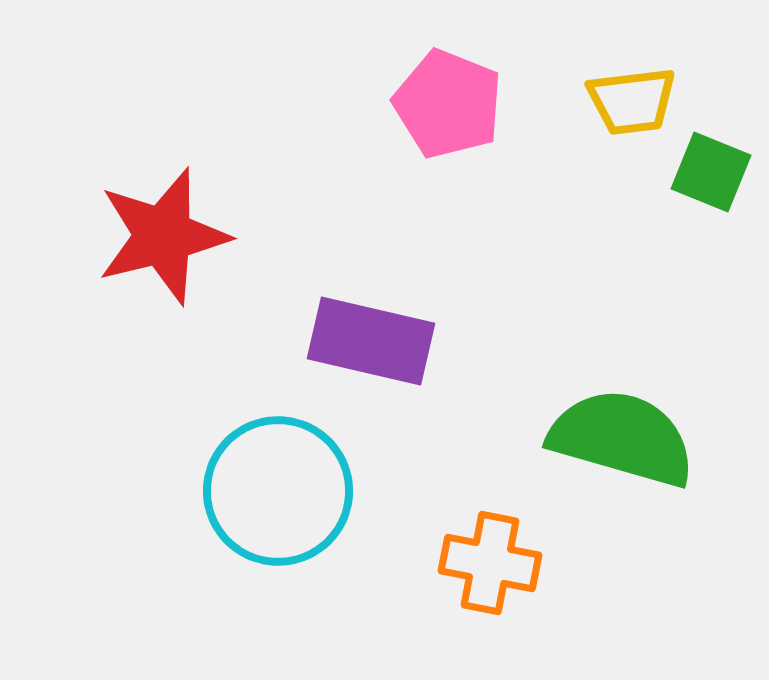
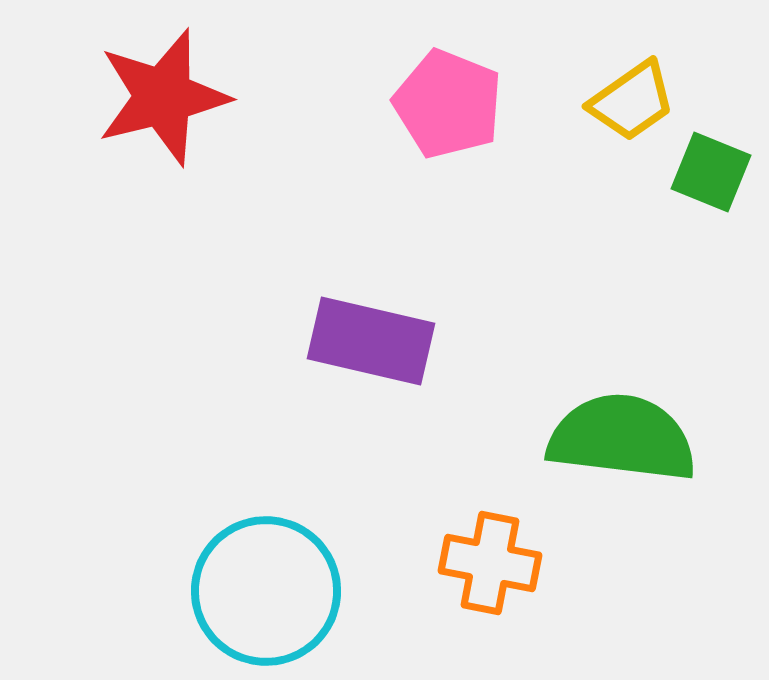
yellow trapezoid: rotated 28 degrees counterclockwise
red star: moved 139 px up
green semicircle: rotated 9 degrees counterclockwise
cyan circle: moved 12 px left, 100 px down
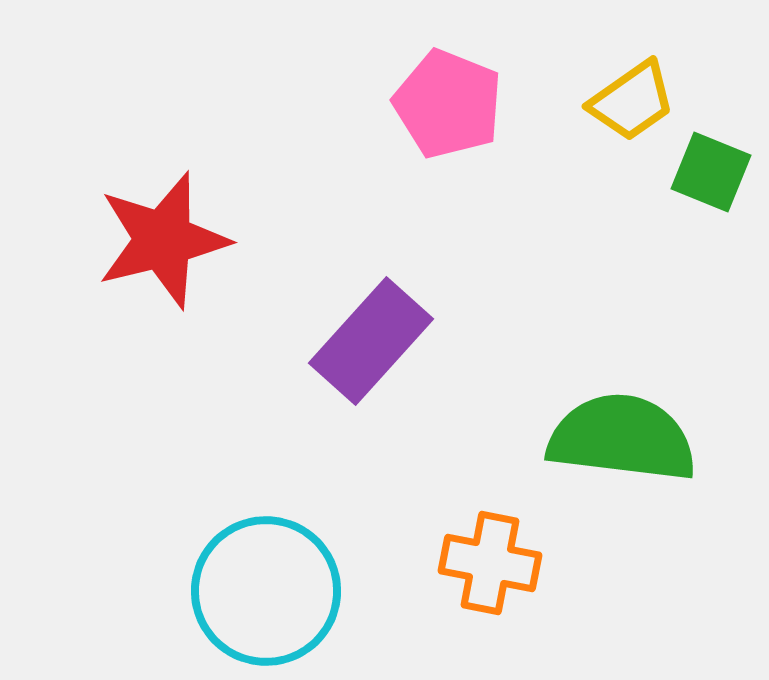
red star: moved 143 px down
purple rectangle: rotated 61 degrees counterclockwise
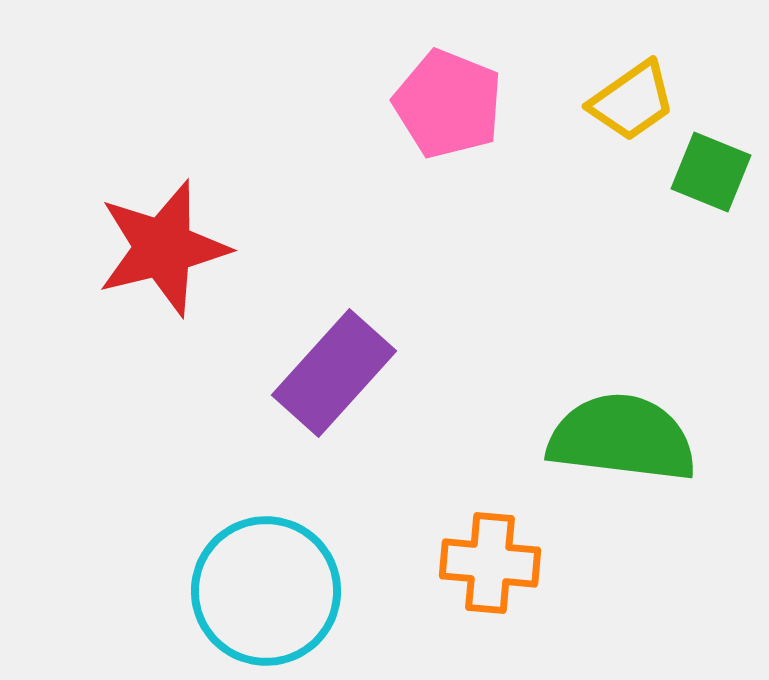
red star: moved 8 px down
purple rectangle: moved 37 px left, 32 px down
orange cross: rotated 6 degrees counterclockwise
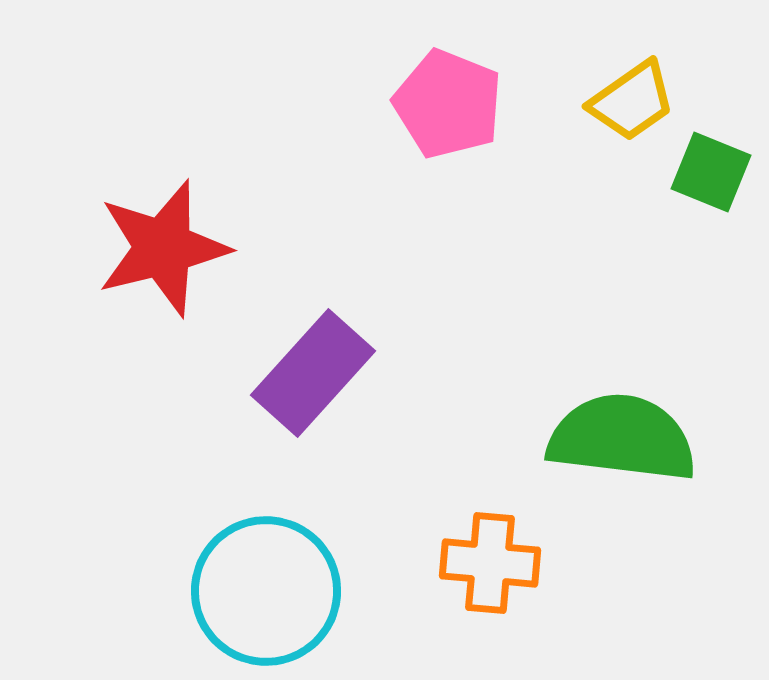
purple rectangle: moved 21 px left
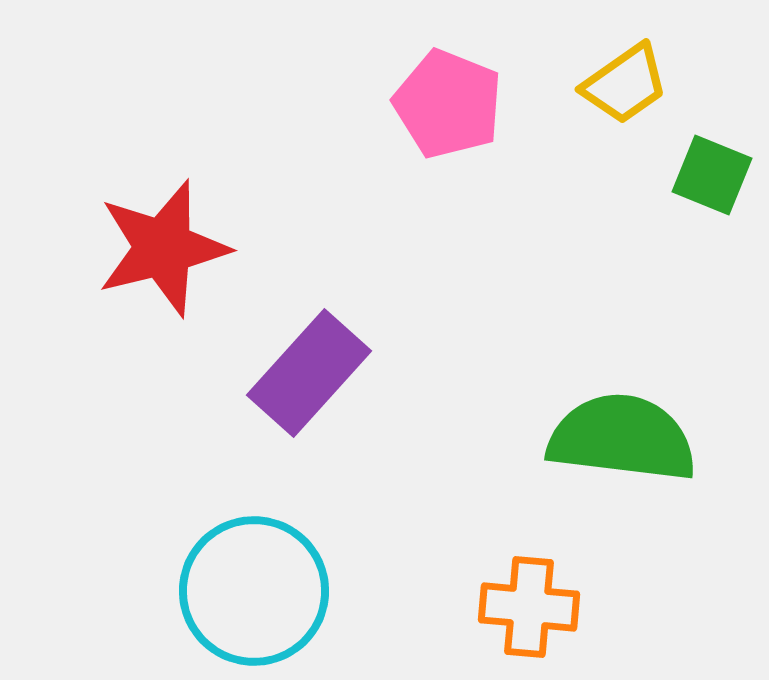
yellow trapezoid: moved 7 px left, 17 px up
green square: moved 1 px right, 3 px down
purple rectangle: moved 4 px left
orange cross: moved 39 px right, 44 px down
cyan circle: moved 12 px left
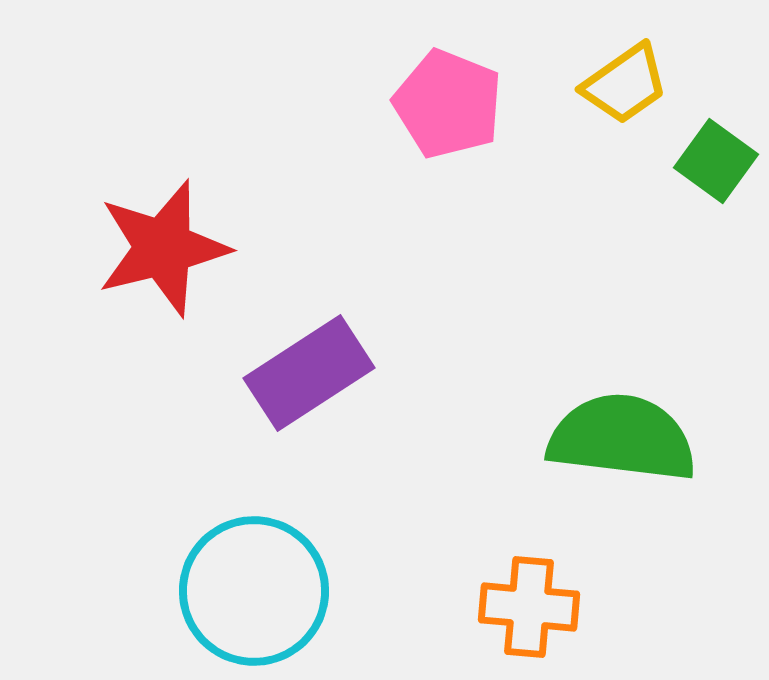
green square: moved 4 px right, 14 px up; rotated 14 degrees clockwise
purple rectangle: rotated 15 degrees clockwise
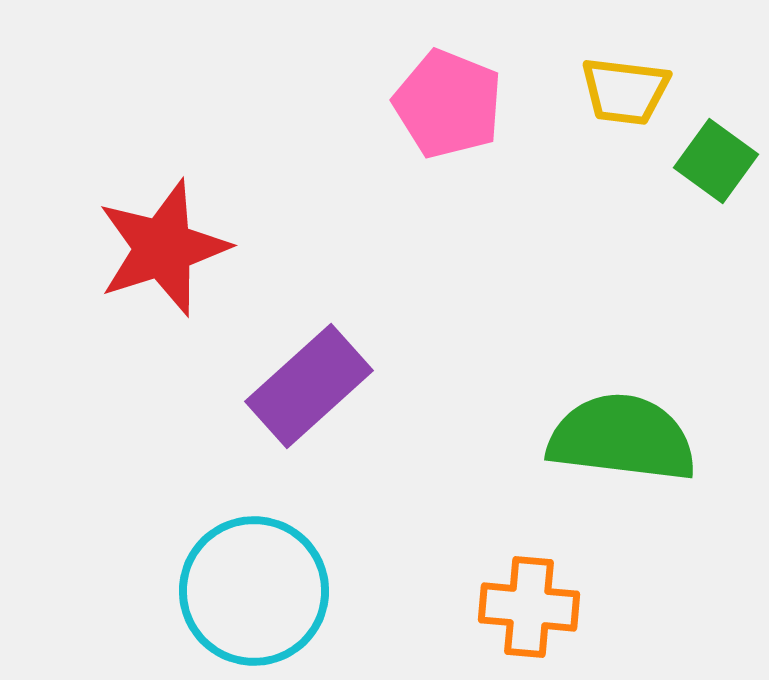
yellow trapezoid: moved 7 px down; rotated 42 degrees clockwise
red star: rotated 4 degrees counterclockwise
purple rectangle: moved 13 px down; rotated 9 degrees counterclockwise
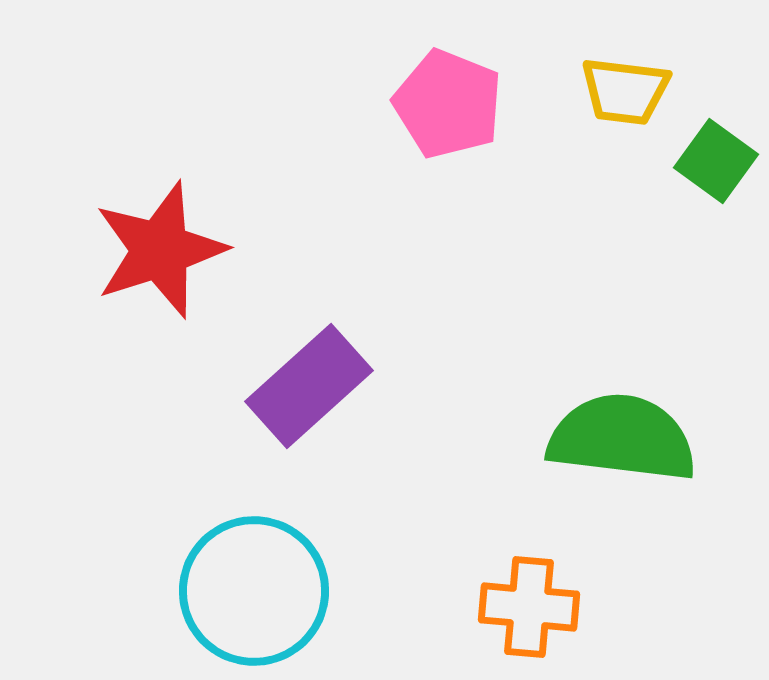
red star: moved 3 px left, 2 px down
